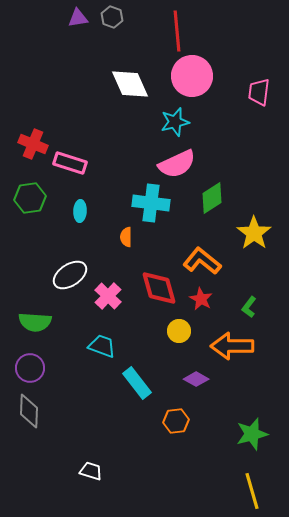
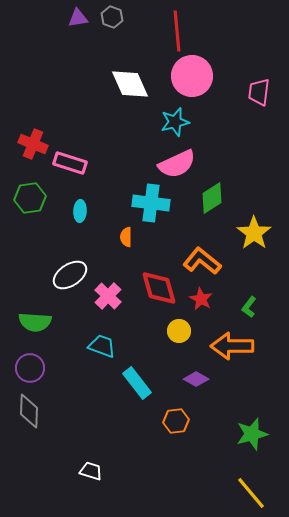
yellow line: moved 1 px left, 2 px down; rotated 24 degrees counterclockwise
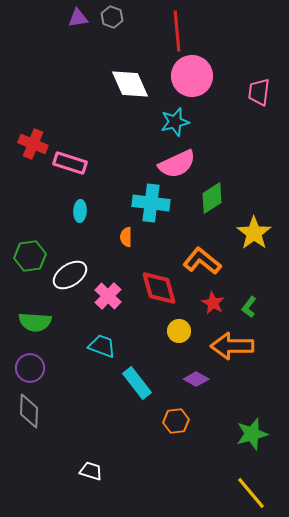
green hexagon: moved 58 px down
red star: moved 12 px right, 4 px down
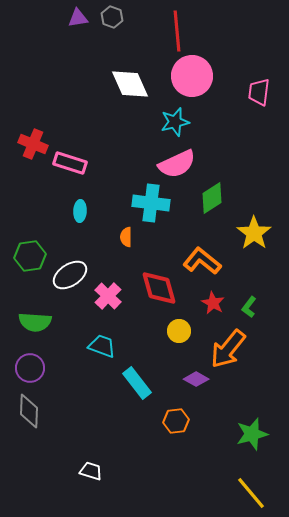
orange arrow: moved 4 px left, 3 px down; rotated 51 degrees counterclockwise
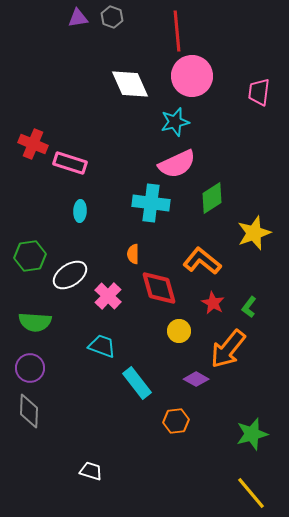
yellow star: rotated 16 degrees clockwise
orange semicircle: moved 7 px right, 17 px down
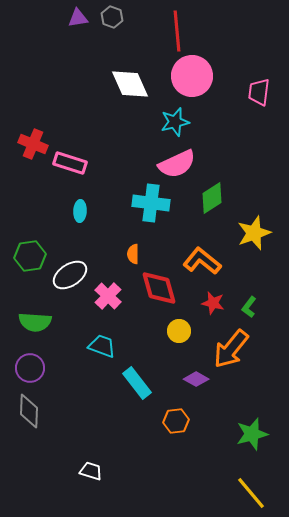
red star: rotated 15 degrees counterclockwise
orange arrow: moved 3 px right
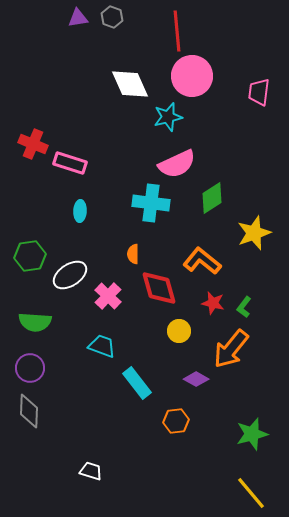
cyan star: moved 7 px left, 5 px up
green L-shape: moved 5 px left
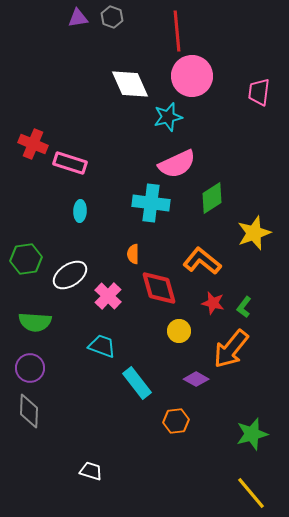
green hexagon: moved 4 px left, 3 px down
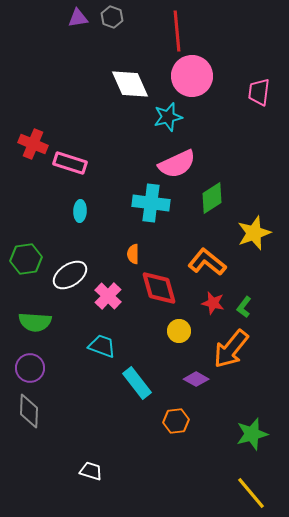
orange L-shape: moved 5 px right, 1 px down
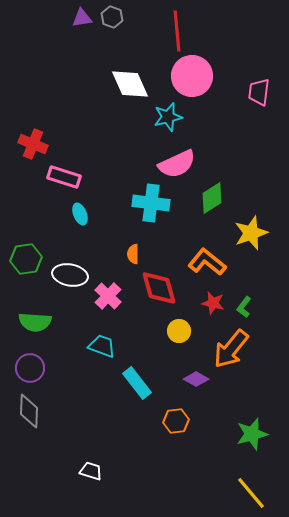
purple triangle: moved 4 px right
pink rectangle: moved 6 px left, 14 px down
cyan ellipse: moved 3 px down; rotated 25 degrees counterclockwise
yellow star: moved 3 px left
white ellipse: rotated 44 degrees clockwise
